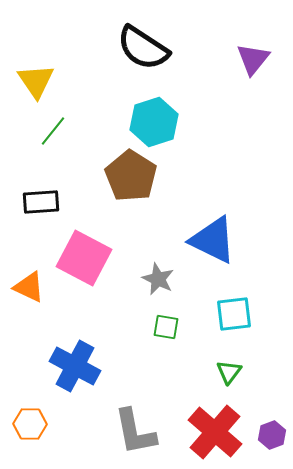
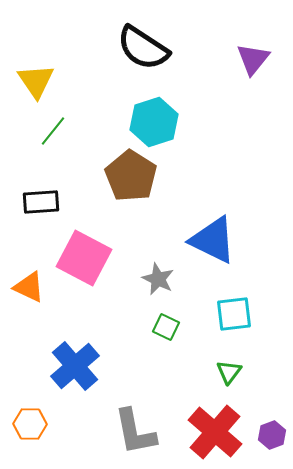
green square: rotated 16 degrees clockwise
blue cross: rotated 21 degrees clockwise
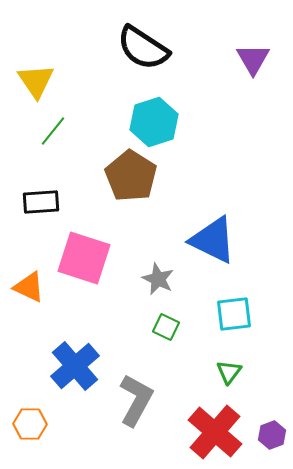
purple triangle: rotated 9 degrees counterclockwise
pink square: rotated 10 degrees counterclockwise
gray L-shape: moved 1 px right, 32 px up; rotated 140 degrees counterclockwise
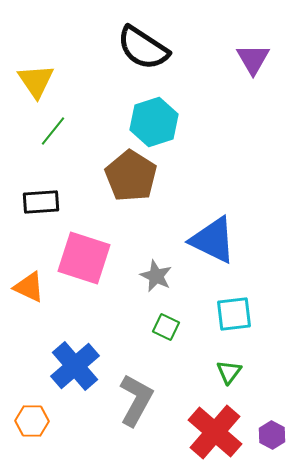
gray star: moved 2 px left, 3 px up
orange hexagon: moved 2 px right, 3 px up
purple hexagon: rotated 12 degrees counterclockwise
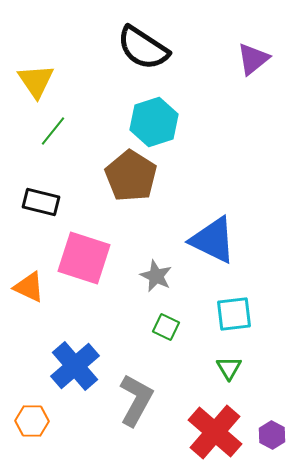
purple triangle: rotated 21 degrees clockwise
black rectangle: rotated 18 degrees clockwise
green triangle: moved 4 px up; rotated 8 degrees counterclockwise
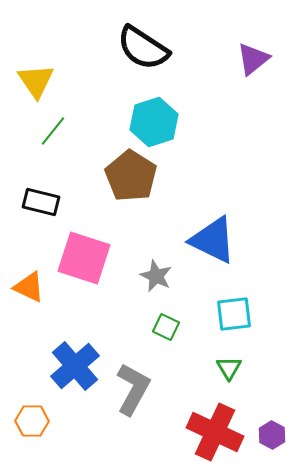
gray L-shape: moved 3 px left, 11 px up
red cross: rotated 16 degrees counterclockwise
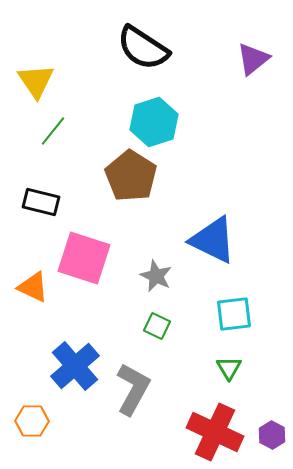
orange triangle: moved 4 px right
green square: moved 9 px left, 1 px up
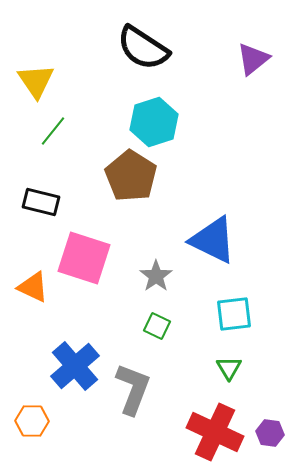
gray star: rotated 12 degrees clockwise
gray L-shape: rotated 8 degrees counterclockwise
purple hexagon: moved 2 px left, 2 px up; rotated 20 degrees counterclockwise
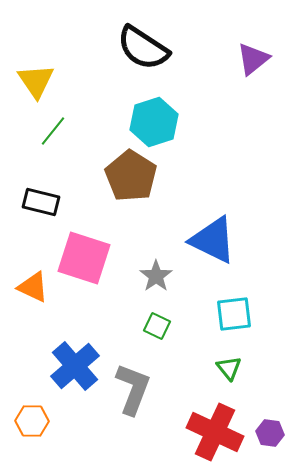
green triangle: rotated 8 degrees counterclockwise
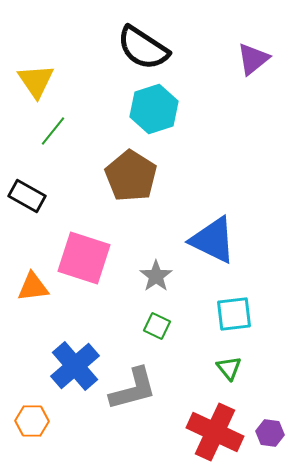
cyan hexagon: moved 13 px up
black rectangle: moved 14 px left, 6 px up; rotated 15 degrees clockwise
orange triangle: rotated 32 degrees counterclockwise
gray L-shape: rotated 54 degrees clockwise
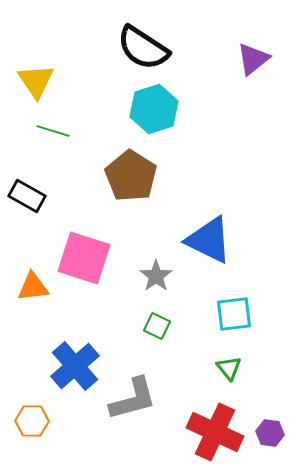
green line: rotated 68 degrees clockwise
blue triangle: moved 4 px left
gray L-shape: moved 10 px down
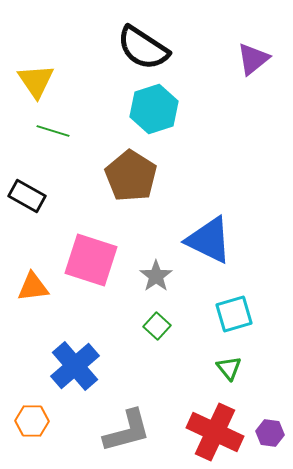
pink square: moved 7 px right, 2 px down
cyan square: rotated 9 degrees counterclockwise
green square: rotated 16 degrees clockwise
gray L-shape: moved 6 px left, 32 px down
